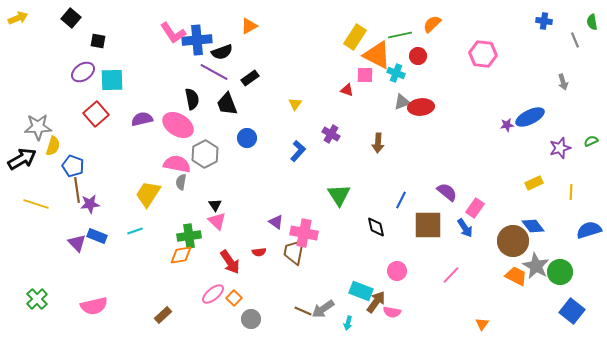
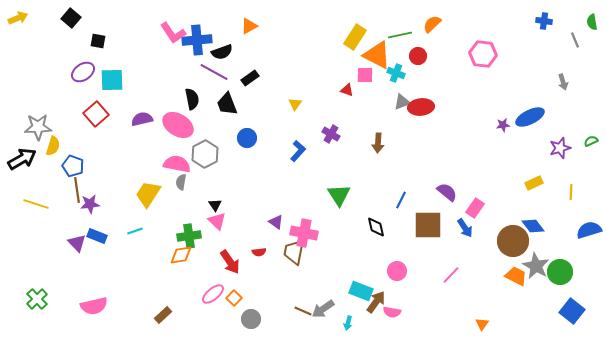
purple star at (507, 125): moved 4 px left
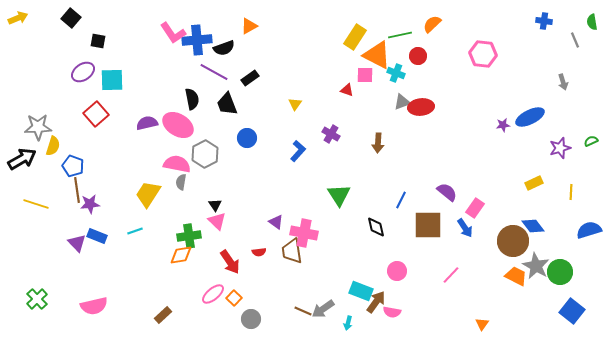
black semicircle at (222, 52): moved 2 px right, 4 px up
purple semicircle at (142, 119): moved 5 px right, 4 px down
brown trapezoid at (294, 252): moved 2 px left, 1 px up; rotated 20 degrees counterclockwise
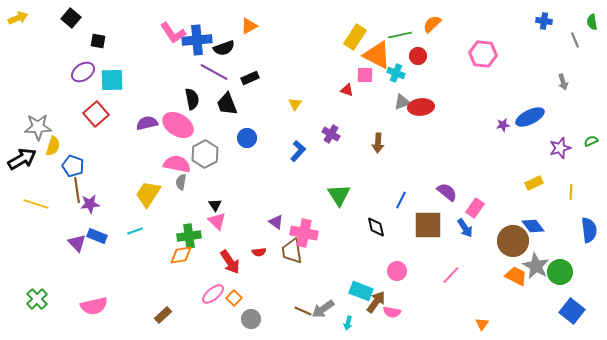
black rectangle at (250, 78): rotated 12 degrees clockwise
blue semicircle at (589, 230): rotated 100 degrees clockwise
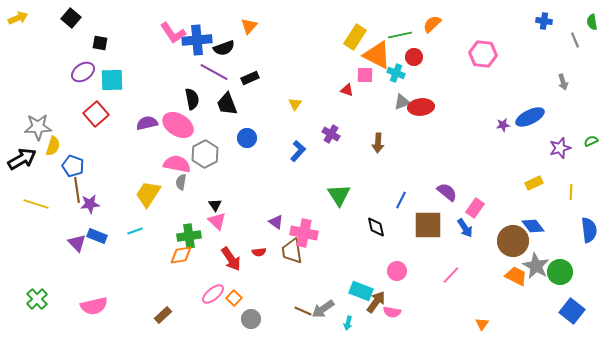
orange triangle at (249, 26): rotated 18 degrees counterclockwise
black square at (98, 41): moved 2 px right, 2 px down
red circle at (418, 56): moved 4 px left, 1 px down
red arrow at (230, 262): moved 1 px right, 3 px up
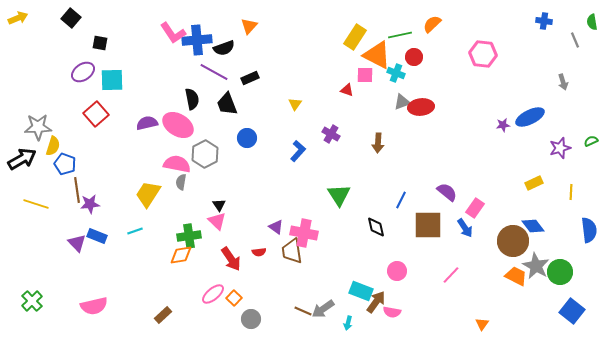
blue pentagon at (73, 166): moved 8 px left, 2 px up
black triangle at (215, 205): moved 4 px right
purple triangle at (276, 222): moved 5 px down
green cross at (37, 299): moved 5 px left, 2 px down
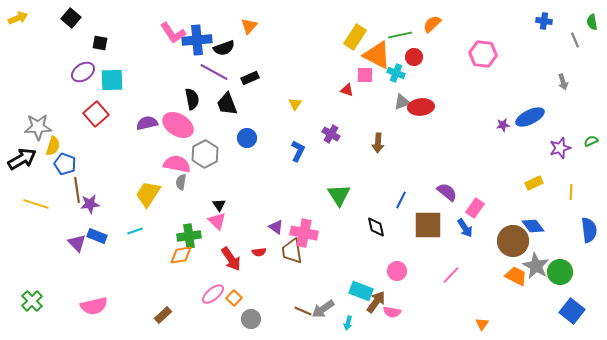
blue L-shape at (298, 151): rotated 15 degrees counterclockwise
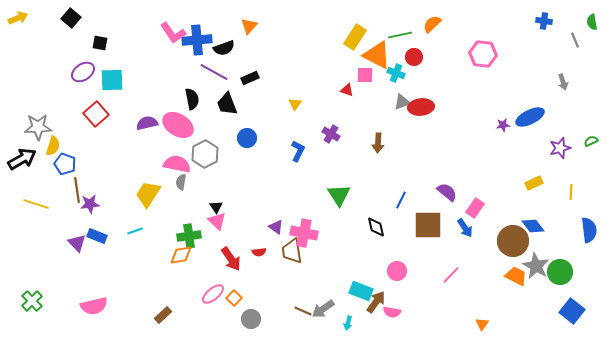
black triangle at (219, 205): moved 3 px left, 2 px down
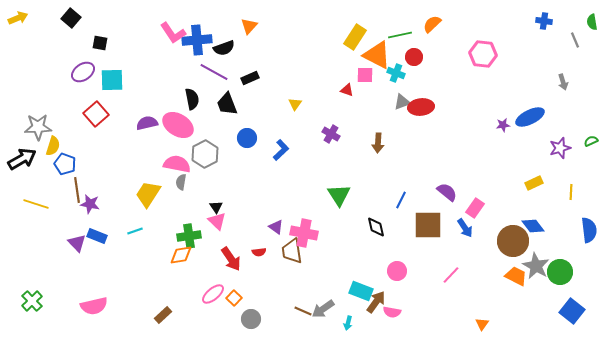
blue L-shape at (298, 151): moved 17 px left, 1 px up; rotated 20 degrees clockwise
purple star at (90, 204): rotated 18 degrees clockwise
